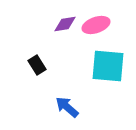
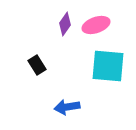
purple diamond: rotated 45 degrees counterclockwise
blue arrow: rotated 50 degrees counterclockwise
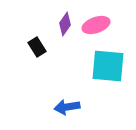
black rectangle: moved 18 px up
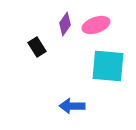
blue arrow: moved 5 px right, 1 px up; rotated 10 degrees clockwise
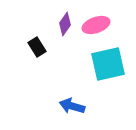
cyan square: moved 2 px up; rotated 18 degrees counterclockwise
blue arrow: rotated 15 degrees clockwise
